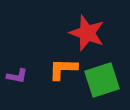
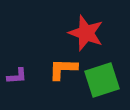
red star: moved 1 px left
purple L-shape: rotated 15 degrees counterclockwise
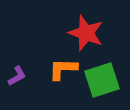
purple L-shape: rotated 25 degrees counterclockwise
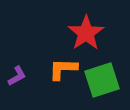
red star: rotated 18 degrees clockwise
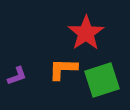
purple L-shape: rotated 10 degrees clockwise
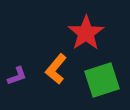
orange L-shape: moved 7 px left; rotated 52 degrees counterclockwise
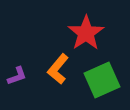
orange L-shape: moved 2 px right
green square: rotated 6 degrees counterclockwise
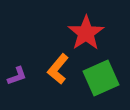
green square: moved 1 px left, 2 px up
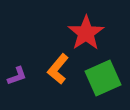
green square: moved 2 px right
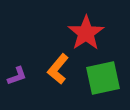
green square: rotated 12 degrees clockwise
